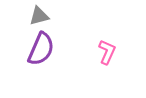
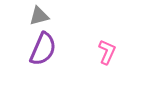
purple semicircle: moved 2 px right
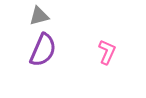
purple semicircle: moved 1 px down
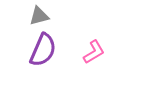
pink L-shape: moved 13 px left; rotated 35 degrees clockwise
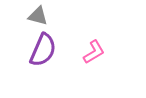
gray triangle: moved 1 px left; rotated 30 degrees clockwise
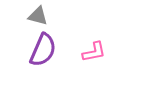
pink L-shape: rotated 20 degrees clockwise
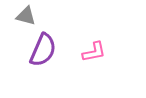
gray triangle: moved 12 px left
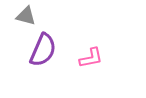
pink L-shape: moved 3 px left, 6 px down
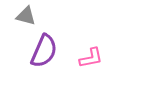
purple semicircle: moved 1 px right, 1 px down
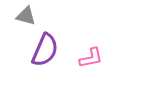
purple semicircle: moved 1 px right, 1 px up
